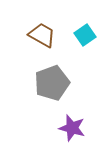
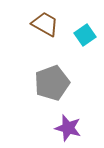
brown trapezoid: moved 3 px right, 11 px up
purple star: moved 4 px left
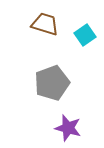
brown trapezoid: rotated 12 degrees counterclockwise
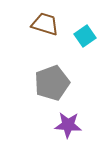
cyan square: moved 1 px down
purple star: moved 3 px up; rotated 12 degrees counterclockwise
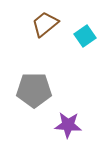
brown trapezoid: rotated 56 degrees counterclockwise
gray pentagon: moved 18 px left, 7 px down; rotated 20 degrees clockwise
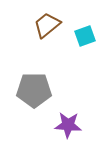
brown trapezoid: moved 2 px right, 1 px down
cyan square: rotated 15 degrees clockwise
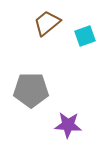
brown trapezoid: moved 2 px up
gray pentagon: moved 3 px left
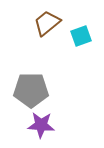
cyan square: moved 4 px left
purple star: moved 27 px left
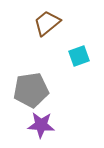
cyan square: moved 2 px left, 20 px down
gray pentagon: rotated 8 degrees counterclockwise
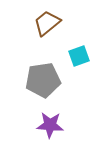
gray pentagon: moved 12 px right, 10 px up
purple star: moved 9 px right
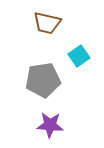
brown trapezoid: rotated 128 degrees counterclockwise
cyan square: rotated 15 degrees counterclockwise
